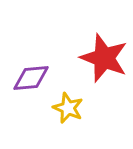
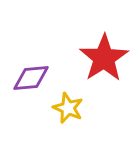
red star: rotated 18 degrees clockwise
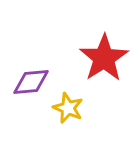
purple diamond: moved 4 px down
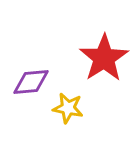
yellow star: rotated 12 degrees counterclockwise
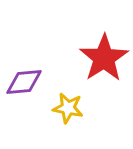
purple diamond: moved 7 px left
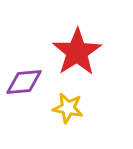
red star: moved 27 px left, 6 px up
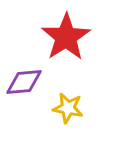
red star: moved 11 px left, 15 px up
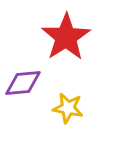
purple diamond: moved 1 px left, 1 px down
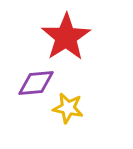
purple diamond: moved 13 px right
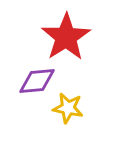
purple diamond: moved 1 px right, 2 px up
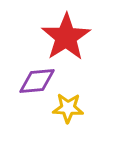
yellow star: rotated 8 degrees counterclockwise
